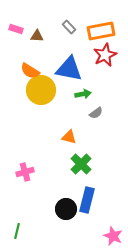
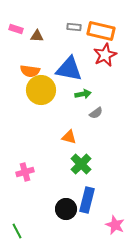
gray rectangle: moved 5 px right; rotated 40 degrees counterclockwise
orange rectangle: rotated 24 degrees clockwise
orange semicircle: rotated 24 degrees counterclockwise
green line: rotated 42 degrees counterclockwise
pink star: moved 2 px right, 11 px up
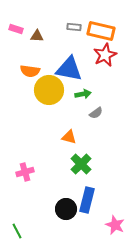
yellow circle: moved 8 px right
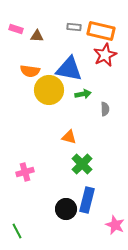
gray semicircle: moved 9 px right, 4 px up; rotated 56 degrees counterclockwise
green cross: moved 1 px right
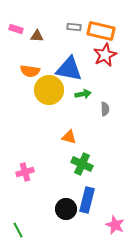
green cross: rotated 20 degrees counterclockwise
green line: moved 1 px right, 1 px up
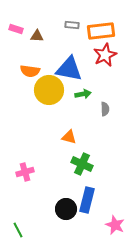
gray rectangle: moved 2 px left, 2 px up
orange rectangle: rotated 20 degrees counterclockwise
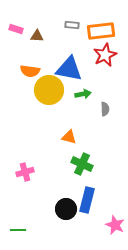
green line: rotated 63 degrees counterclockwise
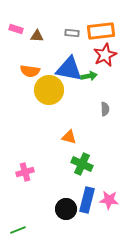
gray rectangle: moved 8 px down
green arrow: moved 6 px right, 18 px up
pink star: moved 6 px left, 25 px up; rotated 18 degrees counterclockwise
green line: rotated 21 degrees counterclockwise
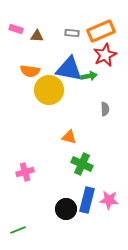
orange rectangle: rotated 16 degrees counterclockwise
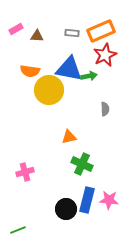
pink rectangle: rotated 48 degrees counterclockwise
orange triangle: rotated 28 degrees counterclockwise
